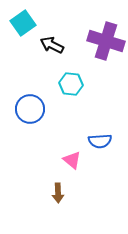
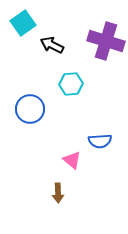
cyan hexagon: rotated 10 degrees counterclockwise
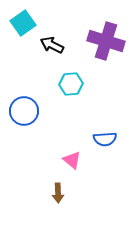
blue circle: moved 6 px left, 2 px down
blue semicircle: moved 5 px right, 2 px up
